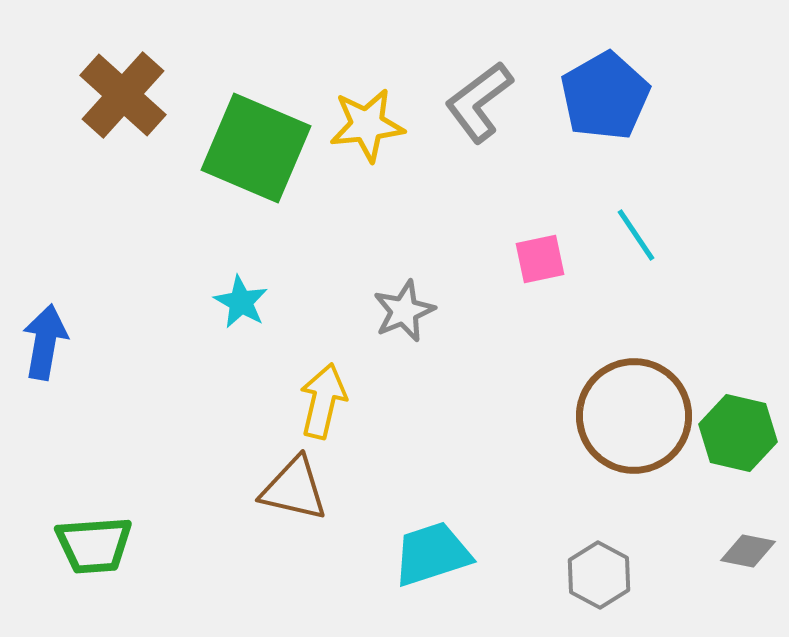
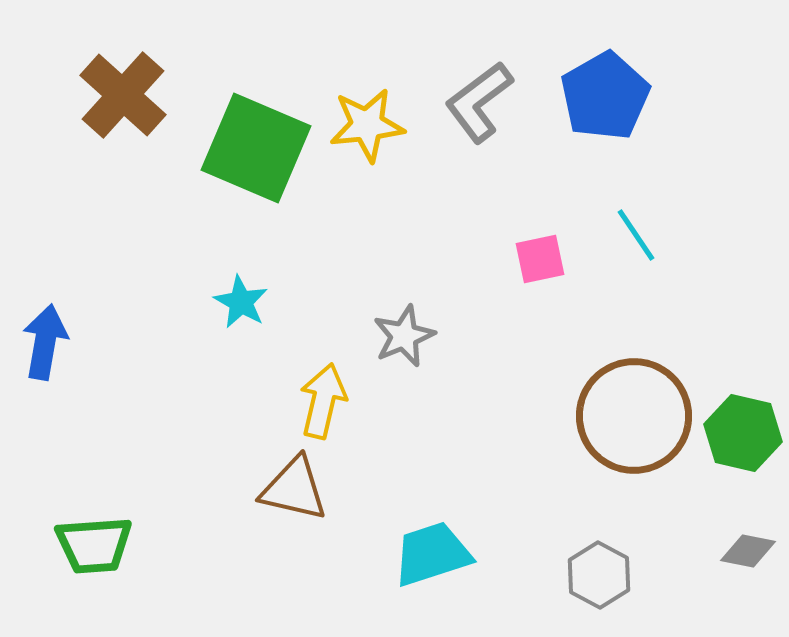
gray star: moved 25 px down
green hexagon: moved 5 px right
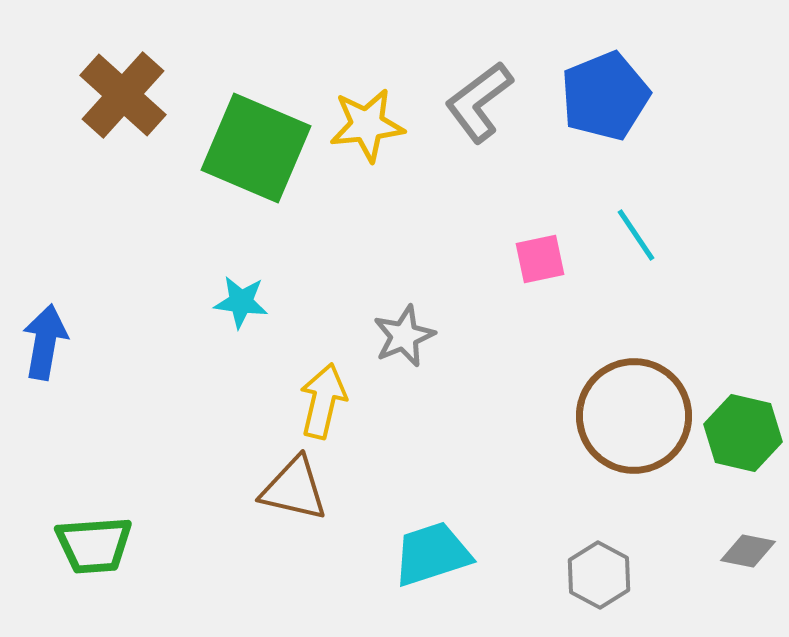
blue pentagon: rotated 8 degrees clockwise
cyan star: rotated 22 degrees counterclockwise
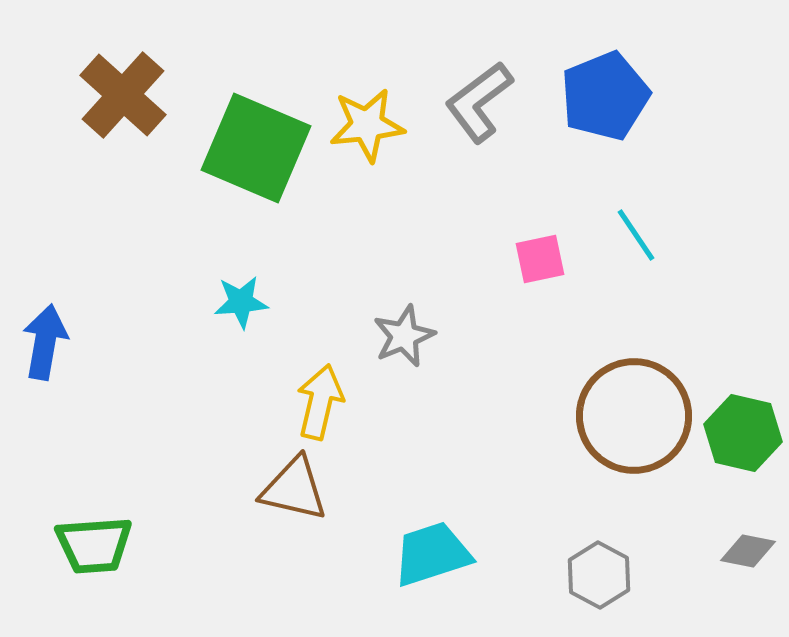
cyan star: rotated 12 degrees counterclockwise
yellow arrow: moved 3 px left, 1 px down
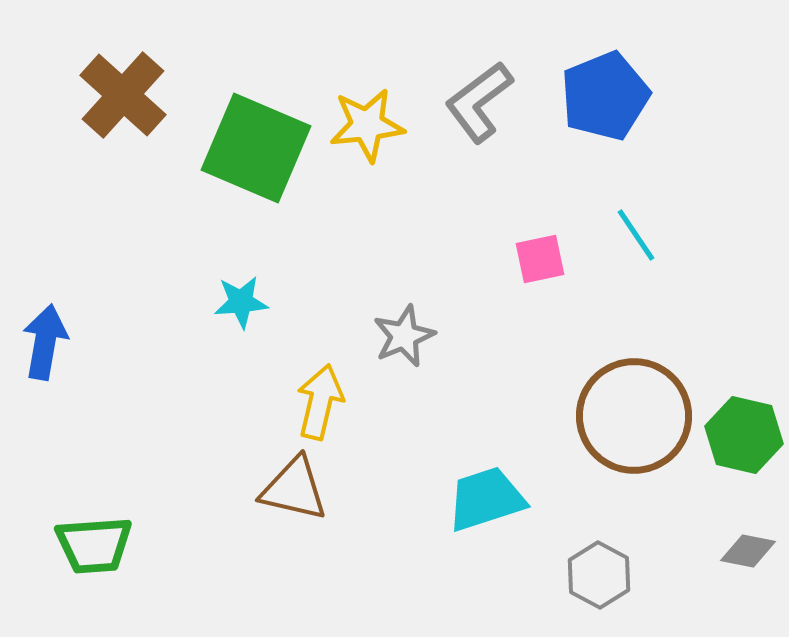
green hexagon: moved 1 px right, 2 px down
cyan trapezoid: moved 54 px right, 55 px up
